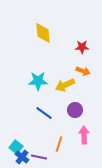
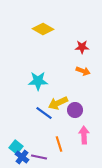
yellow diamond: moved 4 px up; rotated 55 degrees counterclockwise
yellow arrow: moved 7 px left, 18 px down
orange line: rotated 35 degrees counterclockwise
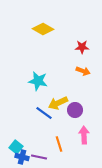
cyan star: rotated 12 degrees clockwise
blue cross: rotated 24 degrees counterclockwise
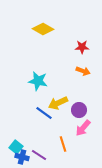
purple circle: moved 4 px right
pink arrow: moved 1 px left, 7 px up; rotated 138 degrees counterclockwise
orange line: moved 4 px right
purple line: moved 2 px up; rotated 21 degrees clockwise
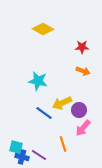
yellow arrow: moved 4 px right
cyan square: rotated 24 degrees counterclockwise
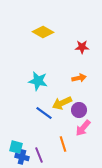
yellow diamond: moved 3 px down
orange arrow: moved 4 px left, 7 px down; rotated 32 degrees counterclockwise
purple line: rotated 35 degrees clockwise
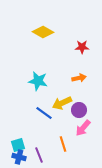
cyan square: moved 2 px right, 2 px up; rotated 32 degrees counterclockwise
blue cross: moved 3 px left
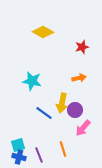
red star: rotated 16 degrees counterclockwise
cyan star: moved 6 px left
yellow arrow: rotated 54 degrees counterclockwise
purple circle: moved 4 px left
orange line: moved 5 px down
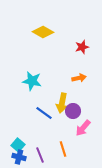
purple circle: moved 2 px left, 1 px down
cyan square: rotated 32 degrees counterclockwise
purple line: moved 1 px right
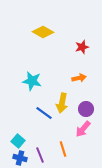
purple circle: moved 13 px right, 2 px up
pink arrow: moved 1 px down
cyan square: moved 4 px up
blue cross: moved 1 px right, 1 px down
